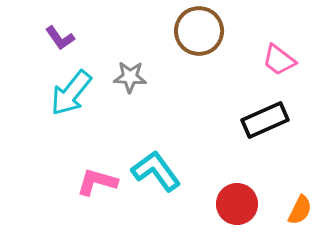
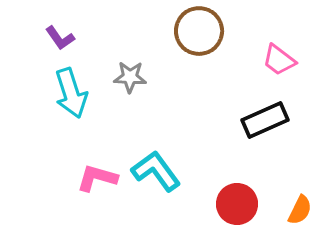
cyan arrow: rotated 57 degrees counterclockwise
pink L-shape: moved 4 px up
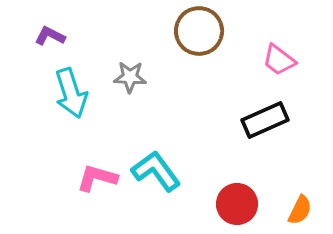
purple L-shape: moved 10 px left, 2 px up; rotated 152 degrees clockwise
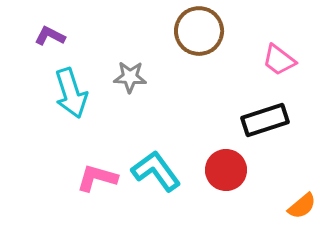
black rectangle: rotated 6 degrees clockwise
red circle: moved 11 px left, 34 px up
orange semicircle: moved 2 px right, 4 px up; rotated 24 degrees clockwise
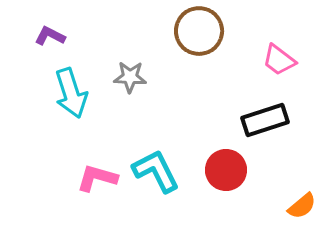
cyan L-shape: rotated 9 degrees clockwise
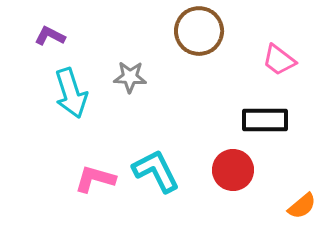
black rectangle: rotated 18 degrees clockwise
red circle: moved 7 px right
pink L-shape: moved 2 px left, 1 px down
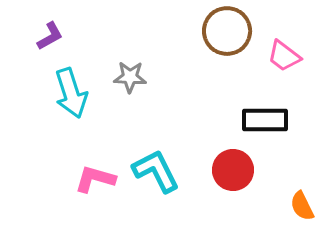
brown circle: moved 28 px right
purple L-shape: rotated 124 degrees clockwise
pink trapezoid: moved 5 px right, 4 px up
orange semicircle: rotated 104 degrees clockwise
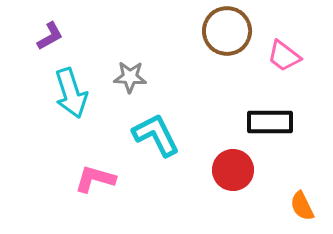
black rectangle: moved 5 px right, 2 px down
cyan L-shape: moved 36 px up
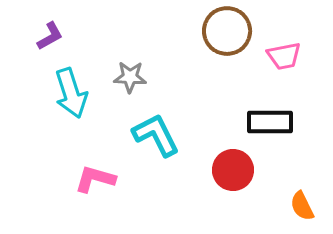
pink trapezoid: rotated 48 degrees counterclockwise
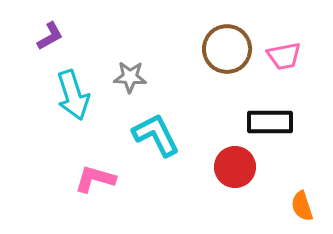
brown circle: moved 18 px down
cyan arrow: moved 2 px right, 2 px down
red circle: moved 2 px right, 3 px up
orange semicircle: rotated 8 degrees clockwise
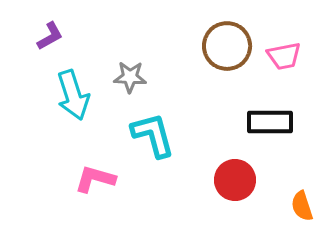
brown circle: moved 3 px up
cyan L-shape: moved 3 px left; rotated 12 degrees clockwise
red circle: moved 13 px down
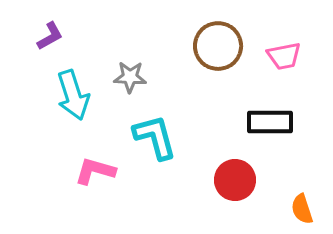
brown circle: moved 9 px left
cyan L-shape: moved 2 px right, 2 px down
pink L-shape: moved 8 px up
orange semicircle: moved 3 px down
